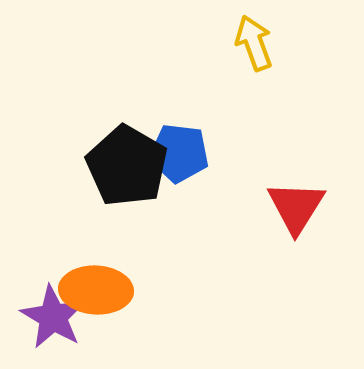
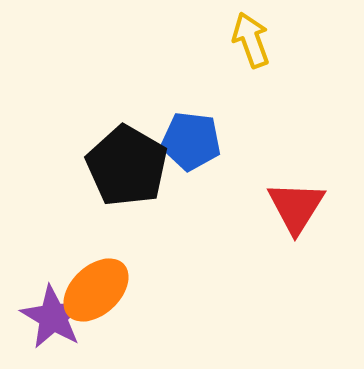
yellow arrow: moved 3 px left, 3 px up
blue pentagon: moved 12 px right, 12 px up
orange ellipse: rotated 46 degrees counterclockwise
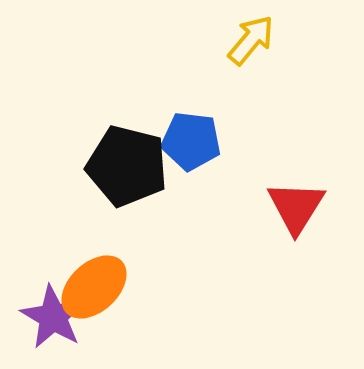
yellow arrow: rotated 60 degrees clockwise
black pentagon: rotated 16 degrees counterclockwise
orange ellipse: moved 2 px left, 3 px up
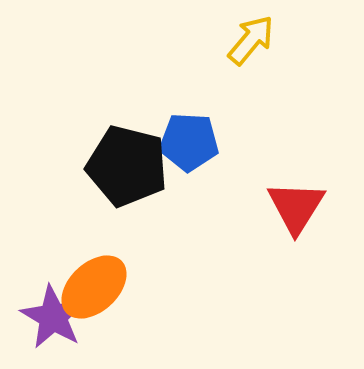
blue pentagon: moved 2 px left, 1 px down; rotated 4 degrees counterclockwise
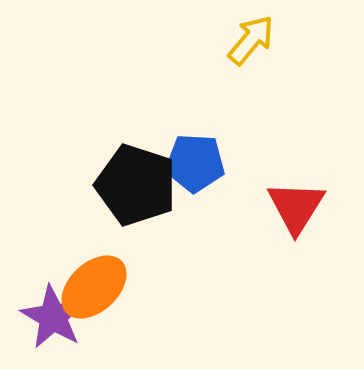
blue pentagon: moved 6 px right, 21 px down
black pentagon: moved 9 px right, 19 px down; rotated 4 degrees clockwise
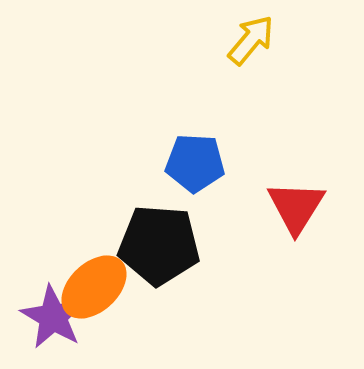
black pentagon: moved 23 px right, 60 px down; rotated 14 degrees counterclockwise
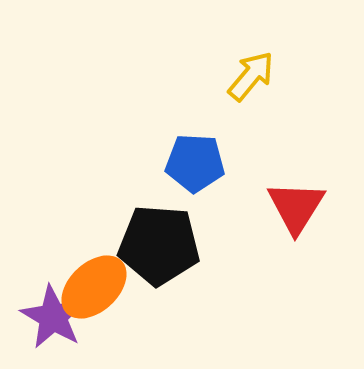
yellow arrow: moved 36 px down
